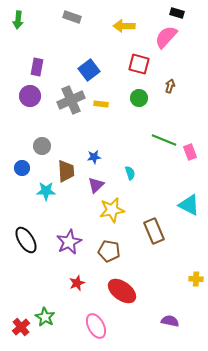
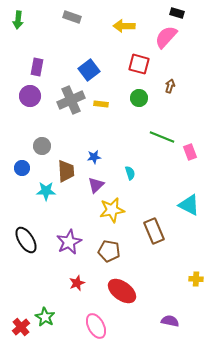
green line: moved 2 px left, 3 px up
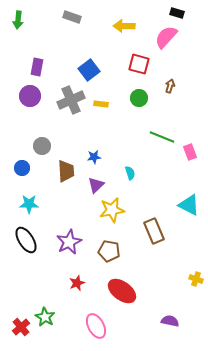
cyan star: moved 17 px left, 13 px down
yellow cross: rotated 16 degrees clockwise
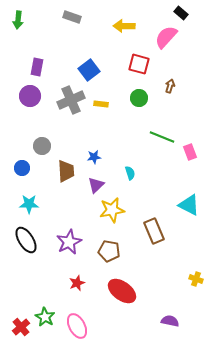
black rectangle: moved 4 px right; rotated 24 degrees clockwise
pink ellipse: moved 19 px left
